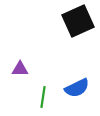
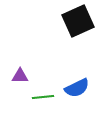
purple triangle: moved 7 px down
green line: rotated 75 degrees clockwise
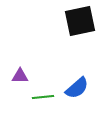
black square: moved 2 px right; rotated 12 degrees clockwise
blue semicircle: rotated 15 degrees counterclockwise
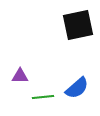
black square: moved 2 px left, 4 px down
